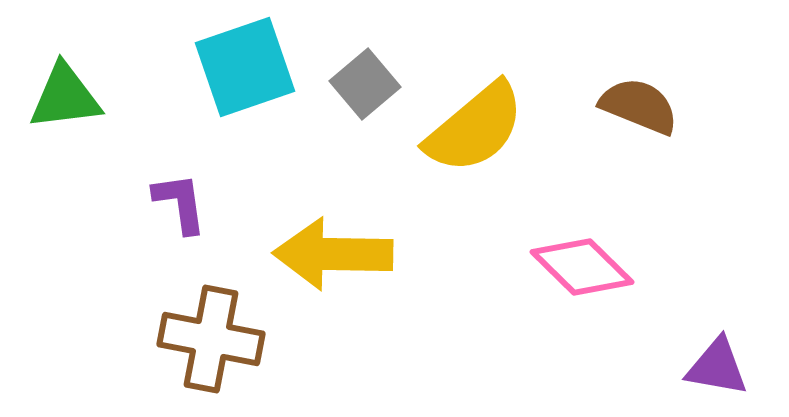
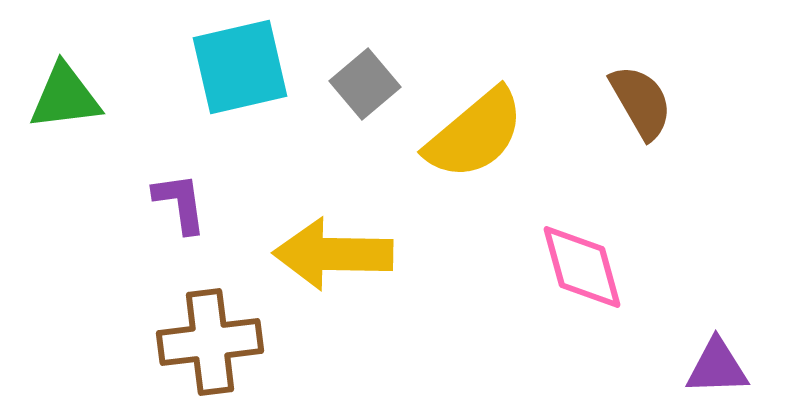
cyan square: moved 5 px left; rotated 6 degrees clockwise
brown semicircle: moved 2 px right, 4 px up; rotated 38 degrees clockwise
yellow semicircle: moved 6 px down
pink diamond: rotated 30 degrees clockwise
brown cross: moved 1 px left, 3 px down; rotated 18 degrees counterclockwise
purple triangle: rotated 12 degrees counterclockwise
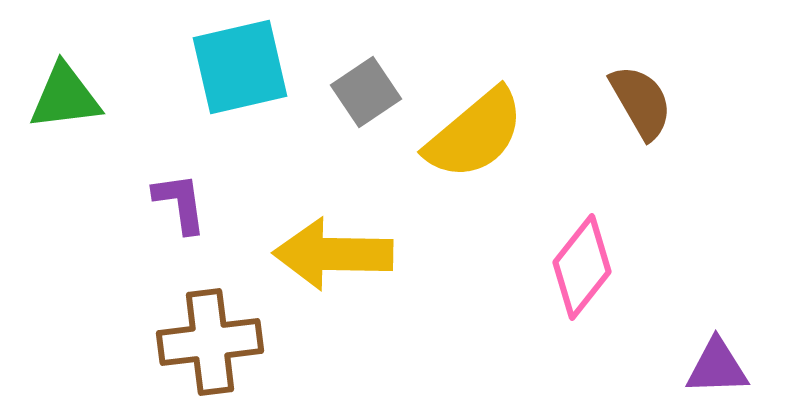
gray square: moved 1 px right, 8 px down; rotated 6 degrees clockwise
pink diamond: rotated 54 degrees clockwise
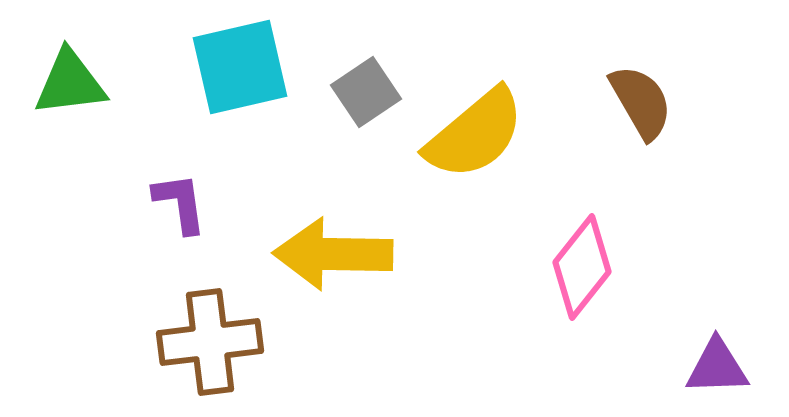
green triangle: moved 5 px right, 14 px up
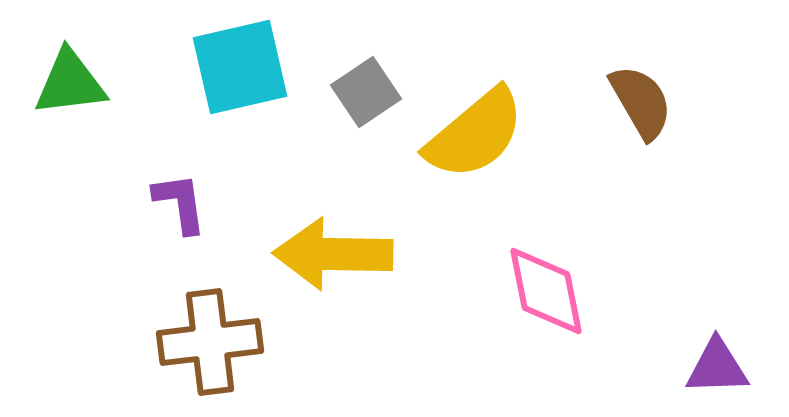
pink diamond: moved 36 px left, 24 px down; rotated 50 degrees counterclockwise
